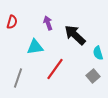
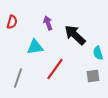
gray square: rotated 32 degrees clockwise
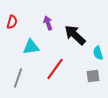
cyan triangle: moved 4 px left
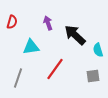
cyan semicircle: moved 3 px up
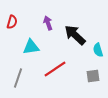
red line: rotated 20 degrees clockwise
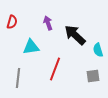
red line: rotated 35 degrees counterclockwise
gray line: rotated 12 degrees counterclockwise
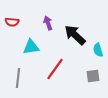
red semicircle: rotated 80 degrees clockwise
red line: rotated 15 degrees clockwise
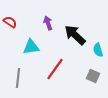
red semicircle: moved 2 px left; rotated 152 degrees counterclockwise
gray square: rotated 32 degrees clockwise
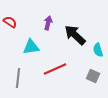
purple arrow: rotated 32 degrees clockwise
red line: rotated 30 degrees clockwise
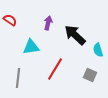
red semicircle: moved 2 px up
red line: rotated 35 degrees counterclockwise
gray square: moved 3 px left, 1 px up
